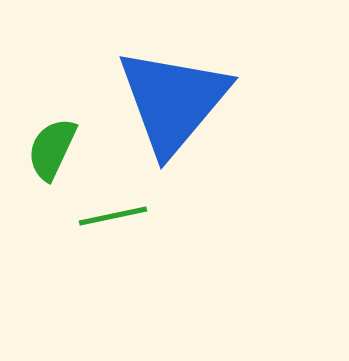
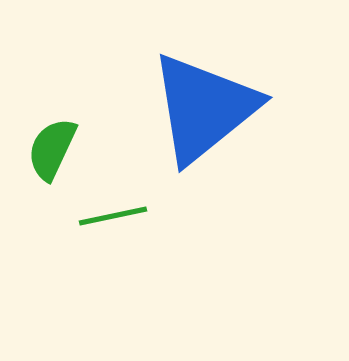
blue triangle: moved 31 px right, 7 px down; rotated 11 degrees clockwise
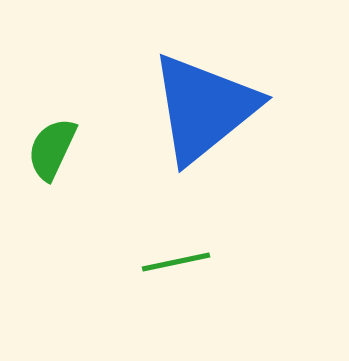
green line: moved 63 px right, 46 px down
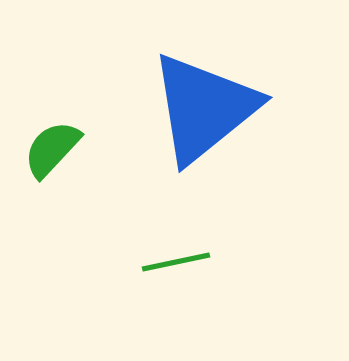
green semicircle: rotated 18 degrees clockwise
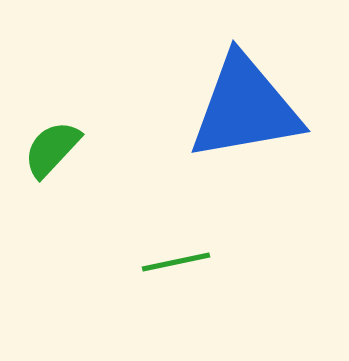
blue triangle: moved 41 px right; rotated 29 degrees clockwise
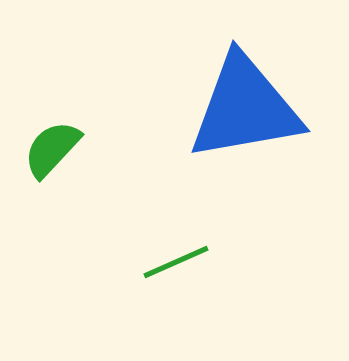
green line: rotated 12 degrees counterclockwise
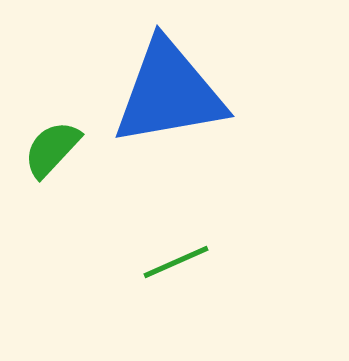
blue triangle: moved 76 px left, 15 px up
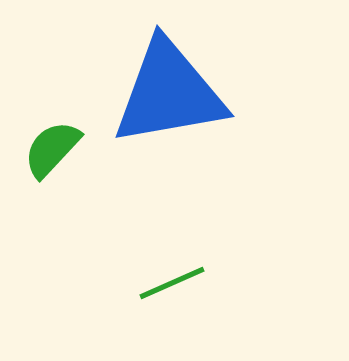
green line: moved 4 px left, 21 px down
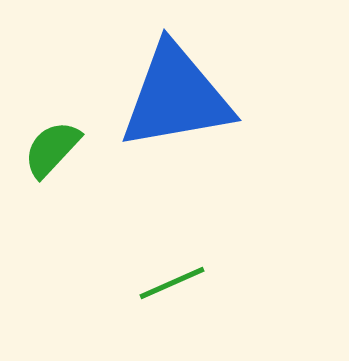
blue triangle: moved 7 px right, 4 px down
